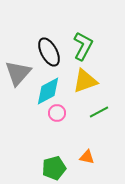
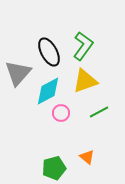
green L-shape: rotated 8 degrees clockwise
pink circle: moved 4 px right
orange triangle: rotated 28 degrees clockwise
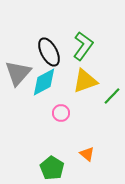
cyan diamond: moved 4 px left, 9 px up
green line: moved 13 px right, 16 px up; rotated 18 degrees counterclockwise
orange triangle: moved 3 px up
green pentagon: moved 2 px left; rotated 25 degrees counterclockwise
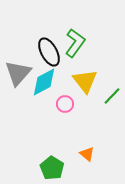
green L-shape: moved 8 px left, 3 px up
yellow triangle: rotated 48 degrees counterclockwise
pink circle: moved 4 px right, 9 px up
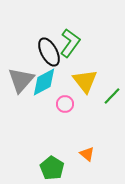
green L-shape: moved 5 px left
gray triangle: moved 3 px right, 7 px down
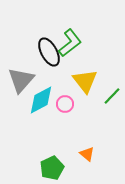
green L-shape: rotated 16 degrees clockwise
cyan diamond: moved 3 px left, 18 px down
green pentagon: rotated 15 degrees clockwise
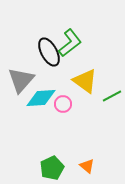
yellow triangle: rotated 16 degrees counterclockwise
green line: rotated 18 degrees clockwise
cyan diamond: moved 2 px up; rotated 24 degrees clockwise
pink circle: moved 2 px left
orange triangle: moved 12 px down
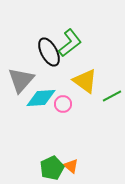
orange triangle: moved 16 px left
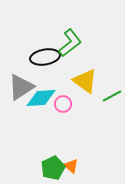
black ellipse: moved 4 px left, 5 px down; rotated 72 degrees counterclockwise
gray triangle: moved 7 px down; rotated 16 degrees clockwise
green pentagon: moved 1 px right
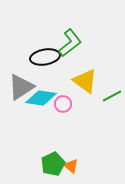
cyan diamond: rotated 12 degrees clockwise
green pentagon: moved 4 px up
